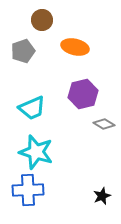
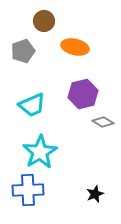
brown circle: moved 2 px right, 1 px down
cyan trapezoid: moved 3 px up
gray diamond: moved 1 px left, 2 px up
cyan star: moved 4 px right; rotated 24 degrees clockwise
black star: moved 7 px left, 2 px up
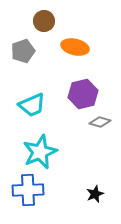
gray diamond: moved 3 px left; rotated 15 degrees counterclockwise
cyan star: rotated 8 degrees clockwise
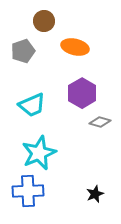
purple hexagon: moved 1 px left, 1 px up; rotated 16 degrees counterclockwise
cyan star: moved 1 px left, 1 px down
blue cross: moved 1 px down
